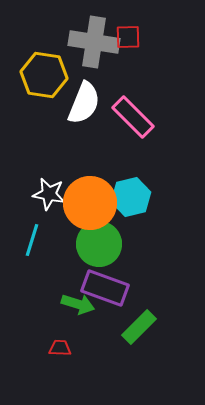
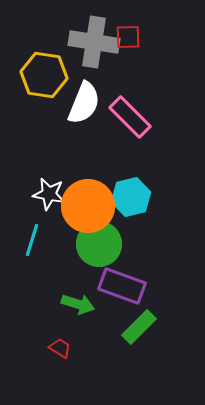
pink rectangle: moved 3 px left
orange circle: moved 2 px left, 3 px down
purple rectangle: moved 17 px right, 2 px up
red trapezoid: rotated 30 degrees clockwise
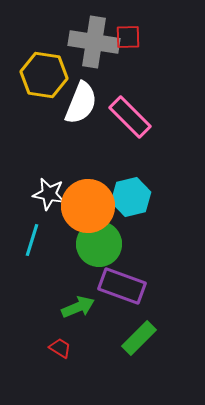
white semicircle: moved 3 px left
green arrow: moved 3 px down; rotated 40 degrees counterclockwise
green rectangle: moved 11 px down
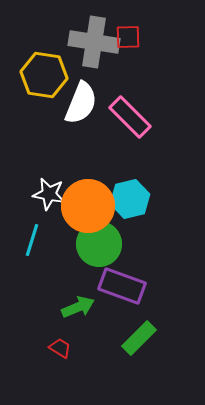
cyan hexagon: moved 1 px left, 2 px down
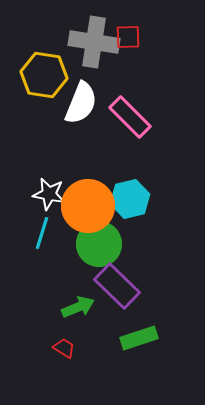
cyan line: moved 10 px right, 7 px up
purple rectangle: moved 5 px left; rotated 24 degrees clockwise
green rectangle: rotated 27 degrees clockwise
red trapezoid: moved 4 px right
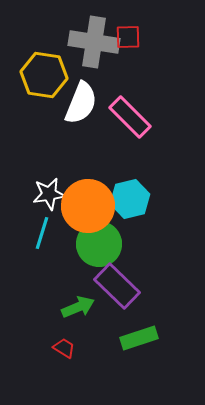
white star: rotated 20 degrees counterclockwise
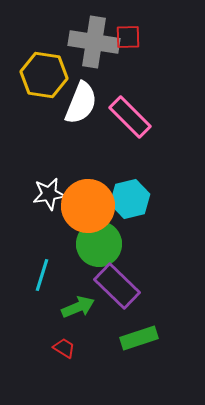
cyan line: moved 42 px down
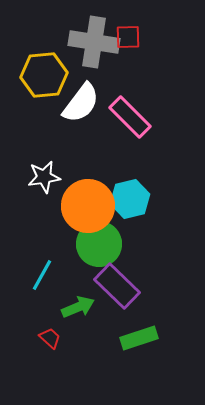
yellow hexagon: rotated 15 degrees counterclockwise
white semicircle: rotated 15 degrees clockwise
white star: moved 5 px left, 17 px up
cyan line: rotated 12 degrees clockwise
red trapezoid: moved 14 px left, 10 px up; rotated 10 degrees clockwise
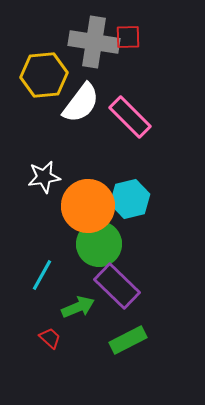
green rectangle: moved 11 px left, 2 px down; rotated 9 degrees counterclockwise
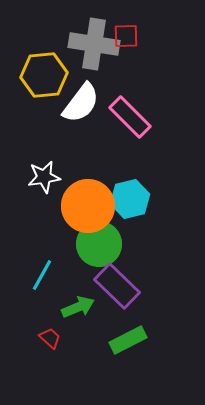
red square: moved 2 px left, 1 px up
gray cross: moved 2 px down
